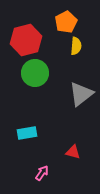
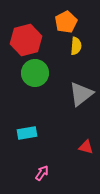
red triangle: moved 13 px right, 5 px up
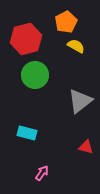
red hexagon: moved 1 px up
yellow semicircle: rotated 66 degrees counterclockwise
green circle: moved 2 px down
gray triangle: moved 1 px left, 7 px down
cyan rectangle: rotated 24 degrees clockwise
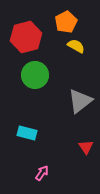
red hexagon: moved 2 px up
red triangle: rotated 42 degrees clockwise
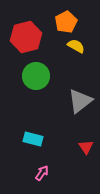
green circle: moved 1 px right, 1 px down
cyan rectangle: moved 6 px right, 6 px down
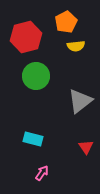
yellow semicircle: rotated 144 degrees clockwise
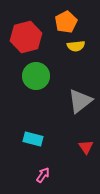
pink arrow: moved 1 px right, 2 px down
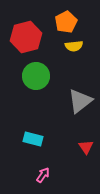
yellow semicircle: moved 2 px left
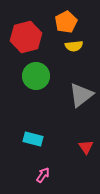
gray triangle: moved 1 px right, 6 px up
